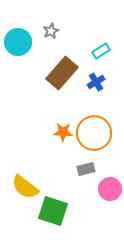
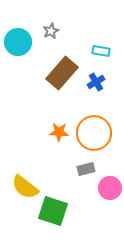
cyan rectangle: rotated 42 degrees clockwise
orange star: moved 4 px left
pink circle: moved 1 px up
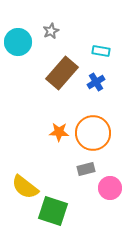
orange circle: moved 1 px left
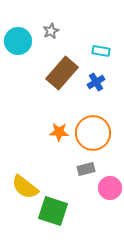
cyan circle: moved 1 px up
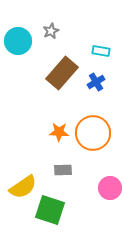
gray rectangle: moved 23 px left, 1 px down; rotated 12 degrees clockwise
yellow semicircle: moved 2 px left; rotated 72 degrees counterclockwise
green square: moved 3 px left, 1 px up
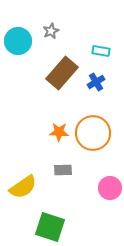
green square: moved 17 px down
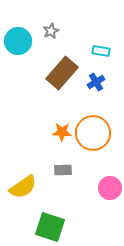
orange star: moved 3 px right
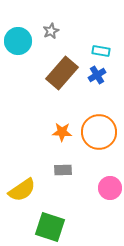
blue cross: moved 1 px right, 7 px up
orange circle: moved 6 px right, 1 px up
yellow semicircle: moved 1 px left, 3 px down
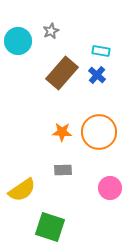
blue cross: rotated 18 degrees counterclockwise
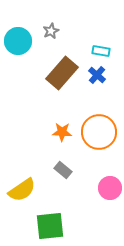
gray rectangle: rotated 42 degrees clockwise
green square: moved 1 px up; rotated 24 degrees counterclockwise
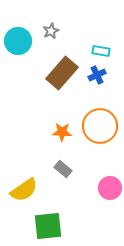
blue cross: rotated 24 degrees clockwise
orange circle: moved 1 px right, 6 px up
gray rectangle: moved 1 px up
yellow semicircle: moved 2 px right
green square: moved 2 px left
